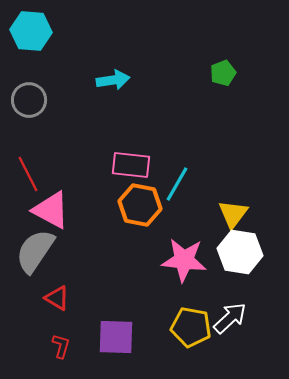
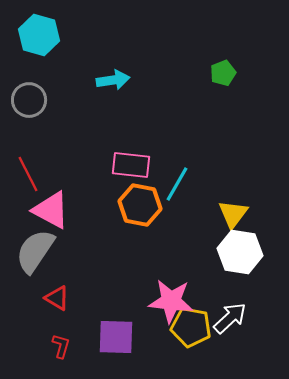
cyan hexagon: moved 8 px right, 4 px down; rotated 12 degrees clockwise
pink star: moved 13 px left, 41 px down
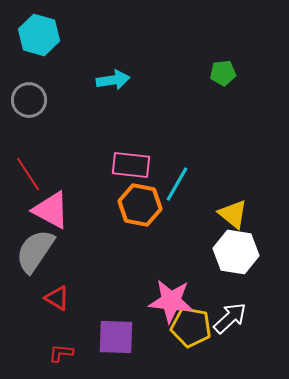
green pentagon: rotated 15 degrees clockwise
red line: rotated 6 degrees counterclockwise
yellow triangle: rotated 28 degrees counterclockwise
white hexagon: moved 4 px left
red L-shape: moved 7 px down; rotated 100 degrees counterclockwise
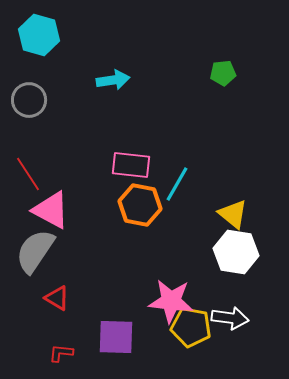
white arrow: rotated 51 degrees clockwise
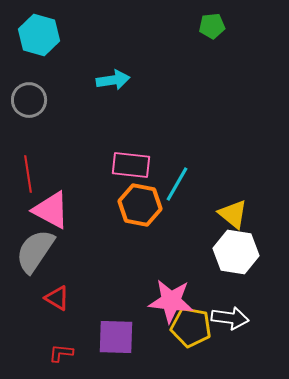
green pentagon: moved 11 px left, 47 px up
red line: rotated 24 degrees clockwise
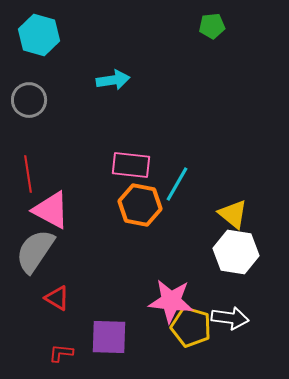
yellow pentagon: rotated 6 degrees clockwise
purple square: moved 7 px left
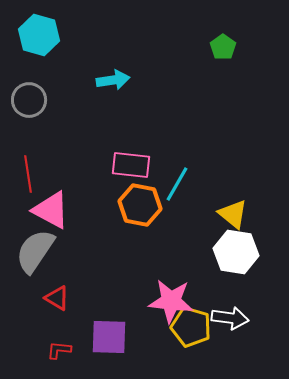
green pentagon: moved 11 px right, 21 px down; rotated 30 degrees counterclockwise
red L-shape: moved 2 px left, 3 px up
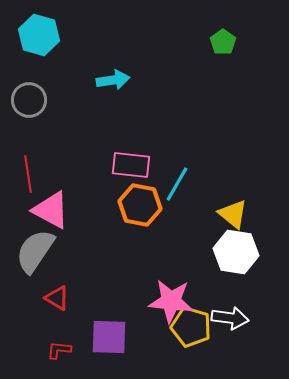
green pentagon: moved 5 px up
